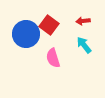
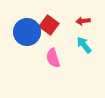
blue circle: moved 1 px right, 2 px up
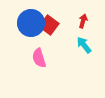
red arrow: rotated 112 degrees clockwise
blue circle: moved 4 px right, 9 px up
pink semicircle: moved 14 px left
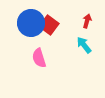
red arrow: moved 4 px right
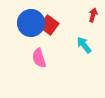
red arrow: moved 6 px right, 6 px up
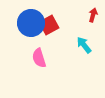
red square: rotated 24 degrees clockwise
